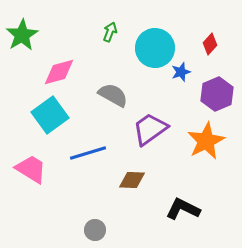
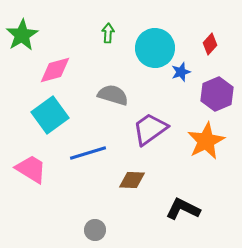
green arrow: moved 2 px left, 1 px down; rotated 18 degrees counterclockwise
pink diamond: moved 4 px left, 2 px up
gray semicircle: rotated 12 degrees counterclockwise
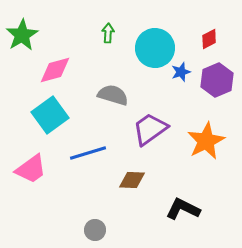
red diamond: moved 1 px left, 5 px up; rotated 20 degrees clockwise
purple hexagon: moved 14 px up
pink trapezoid: rotated 112 degrees clockwise
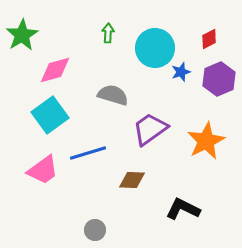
purple hexagon: moved 2 px right, 1 px up
pink trapezoid: moved 12 px right, 1 px down
